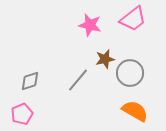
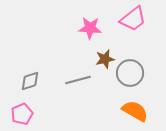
pink star: moved 3 px down; rotated 10 degrees counterclockwise
gray line: rotated 35 degrees clockwise
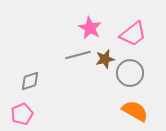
pink trapezoid: moved 15 px down
pink star: rotated 25 degrees clockwise
gray line: moved 25 px up
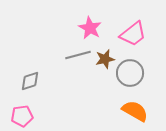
pink pentagon: moved 2 px down; rotated 15 degrees clockwise
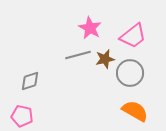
pink trapezoid: moved 2 px down
pink pentagon: rotated 20 degrees clockwise
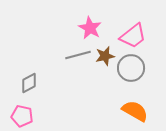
brown star: moved 3 px up
gray circle: moved 1 px right, 5 px up
gray diamond: moved 1 px left, 2 px down; rotated 10 degrees counterclockwise
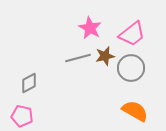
pink trapezoid: moved 1 px left, 2 px up
gray line: moved 3 px down
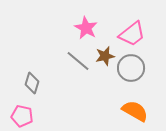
pink star: moved 4 px left
gray line: moved 3 px down; rotated 55 degrees clockwise
gray diamond: moved 3 px right; rotated 45 degrees counterclockwise
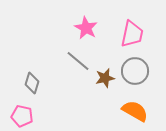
pink trapezoid: rotated 40 degrees counterclockwise
brown star: moved 22 px down
gray circle: moved 4 px right, 3 px down
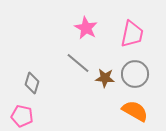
gray line: moved 2 px down
gray circle: moved 3 px down
brown star: rotated 18 degrees clockwise
